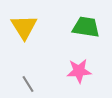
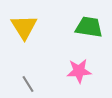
green trapezoid: moved 3 px right
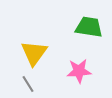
yellow triangle: moved 10 px right, 26 px down; rotated 8 degrees clockwise
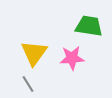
green trapezoid: moved 1 px up
pink star: moved 7 px left, 13 px up
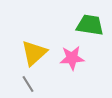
green trapezoid: moved 1 px right, 1 px up
yellow triangle: rotated 12 degrees clockwise
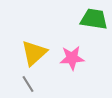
green trapezoid: moved 4 px right, 6 px up
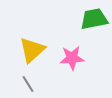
green trapezoid: rotated 20 degrees counterclockwise
yellow triangle: moved 2 px left, 3 px up
